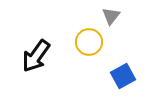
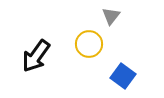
yellow circle: moved 2 px down
blue square: rotated 25 degrees counterclockwise
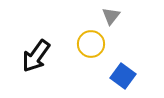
yellow circle: moved 2 px right
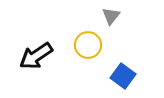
yellow circle: moved 3 px left, 1 px down
black arrow: rotated 20 degrees clockwise
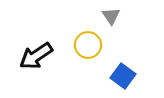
gray triangle: rotated 12 degrees counterclockwise
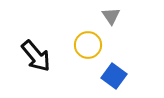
black arrow: rotated 96 degrees counterclockwise
blue square: moved 9 px left
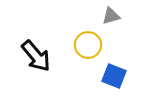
gray triangle: rotated 48 degrees clockwise
blue square: rotated 15 degrees counterclockwise
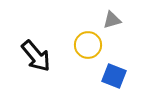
gray triangle: moved 1 px right, 4 px down
